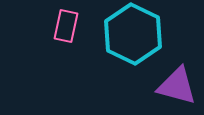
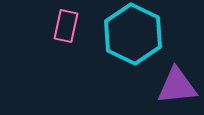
purple triangle: rotated 21 degrees counterclockwise
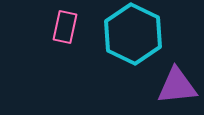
pink rectangle: moved 1 px left, 1 px down
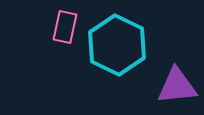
cyan hexagon: moved 16 px left, 11 px down
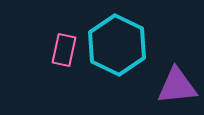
pink rectangle: moved 1 px left, 23 px down
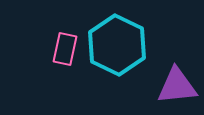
pink rectangle: moved 1 px right, 1 px up
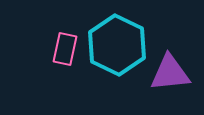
purple triangle: moved 7 px left, 13 px up
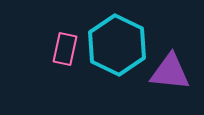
purple triangle: moved 1 px up; rotated 12 degrees clockwise
